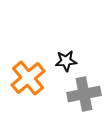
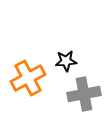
orange cross: rotated 12 degrees clockwise
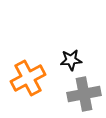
black star: moved 5 px right, 1 px up
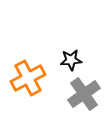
gray cross: rotated 24 degrees counterclockwise
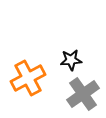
gray cross: moved 1 px left
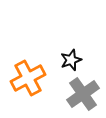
black star: rotated 15 degrees counterclockwise
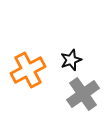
orange cross: moved 8 px up
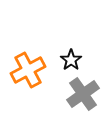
black star: rotated 15 degrees counterclockwise
